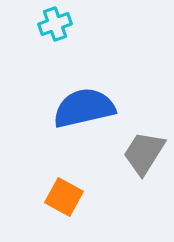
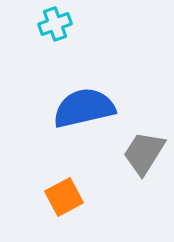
orange square: rotated 33 degrees clockwise
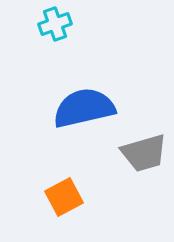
gray trapezoid: rotated 138 degrees counterclockwise
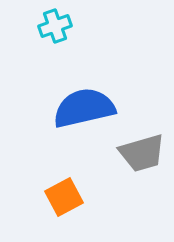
cyan cross: moved 2 px down
gray trapezoid: moved 2 px left
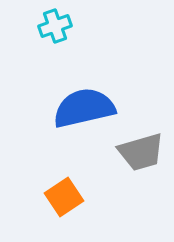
gray trapezoid: moved 1 px left, 1 px up
orange square: rotated 6 degrees counterclockwise
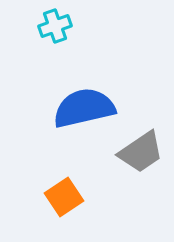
gray trapezoid: rotated 18 degrees counterclockwise
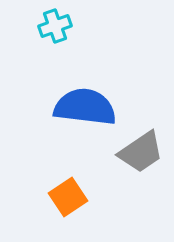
blue semicircle: moved 1 px right, 1 px up; rotated 20 degrees clockwise
orange square: moved 4 px right
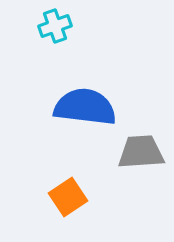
gray trapezoid: rotated 150 degrees counterclockwise
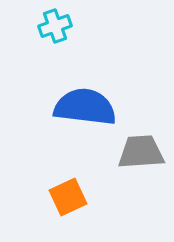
orange square: rotated 9 degrees clockwise
